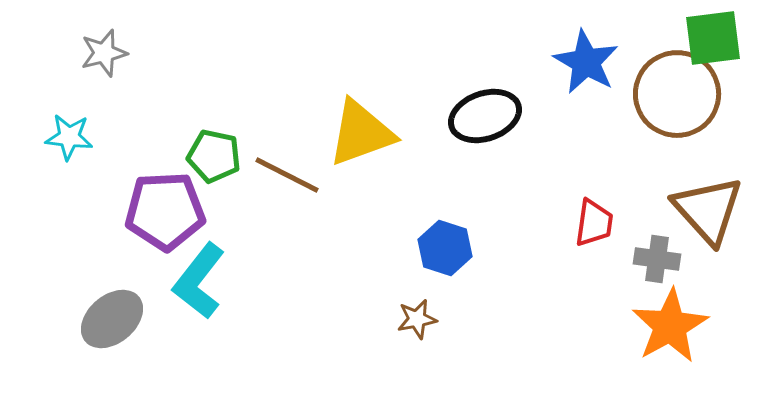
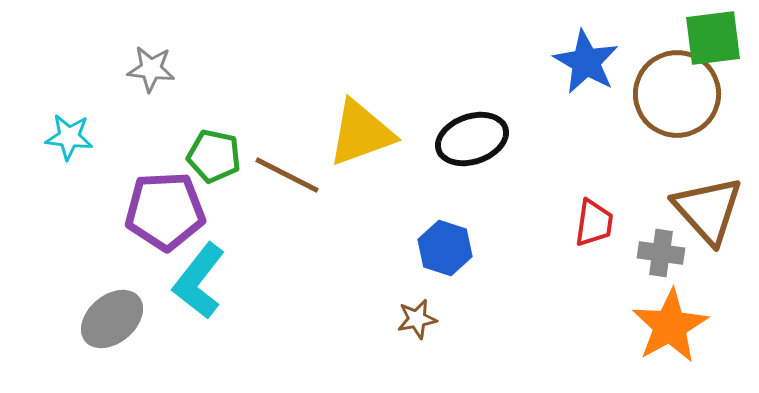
gray star: moved 47 px right, 16 px down; rotated 21 degrees clockwise
black ellipse: moved 13 px left, 23 px down
gray cross: moved 4 px right, 6 px up
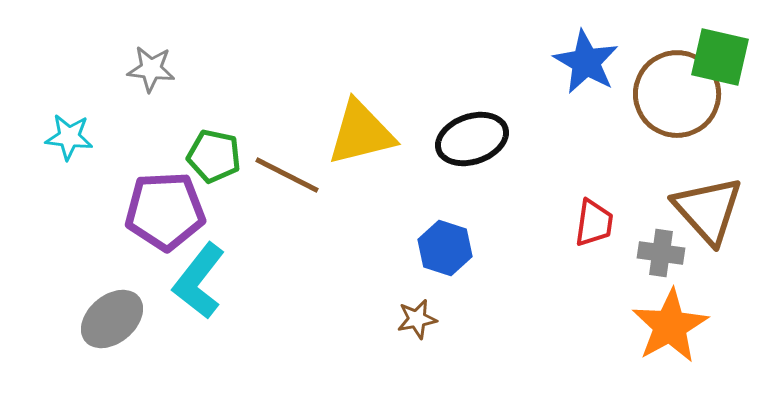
green square: moved 7 px right, 19 px down; rotated 20 degrees clockwise
yellow triangle: rotated 6 degrees clockwise
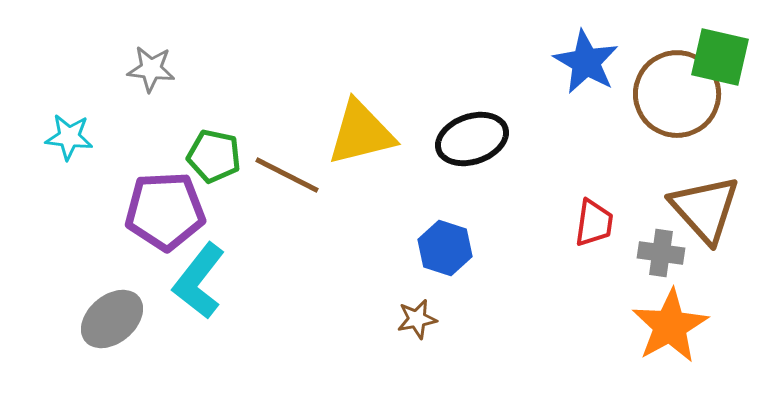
brown triangle: moved 3 px left, 1 px up
